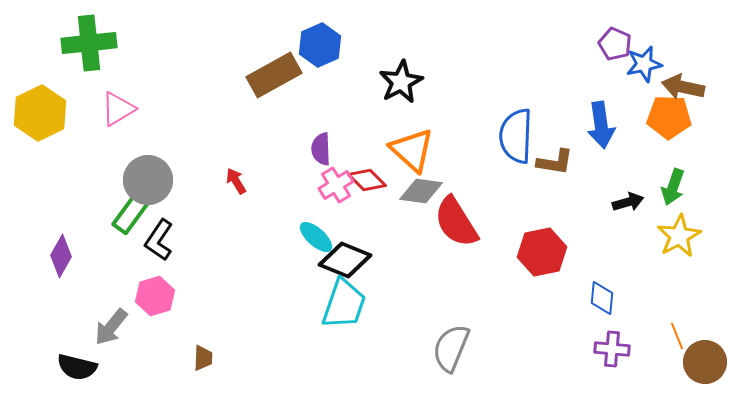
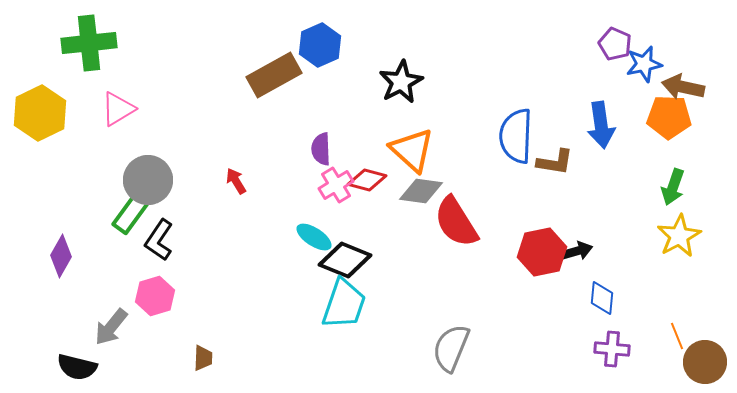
red diamond: rotated 30 degrees counterclockwise
black arrow: moved 51 px left, 49 px down
cyan ellipse: moved 2 px left; rotated 9 degrees counterclockwise
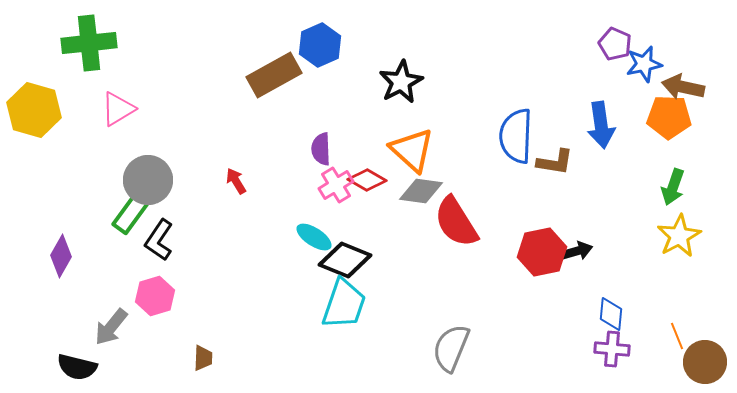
yellow hexagon: moved 6 px left, 3 px up; rotated 18 degrees counterclockwise
red diamond: rotated 15 degrees clockwise
blue diamond: moved 9 px right, 16 px down
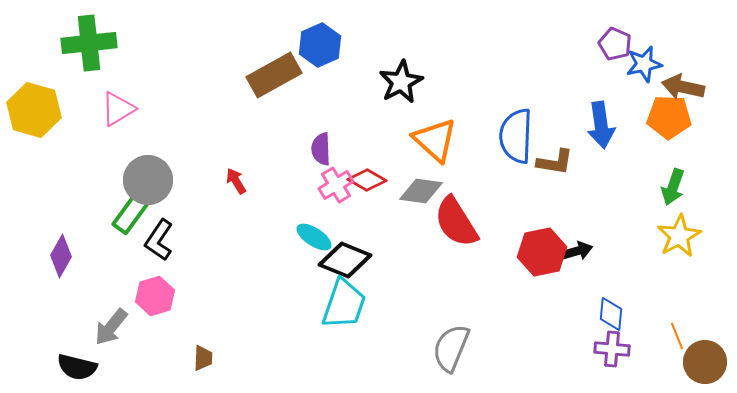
orange triangle: moved 23 px right, 10 px up
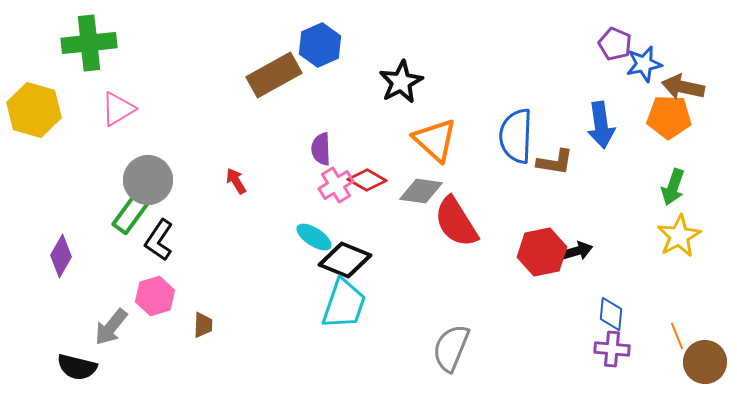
brown trapezoid: moved 33 px up
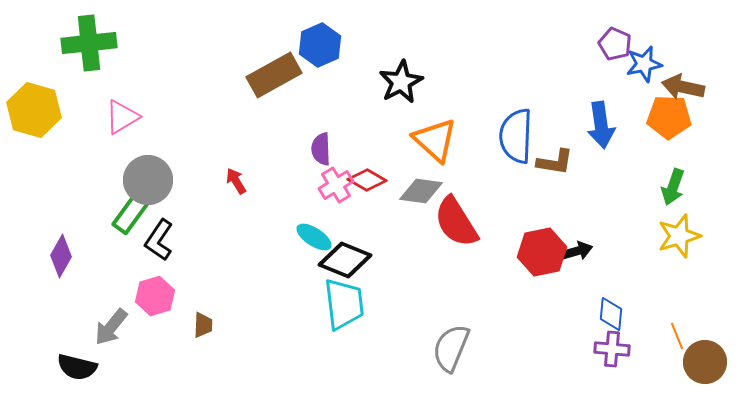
pink triangle: moved 4 px right, 8 px down
yellow star: rotated 12 degrees clockwise
cyan trapezoid: rotated 26 degrees counterclockwise
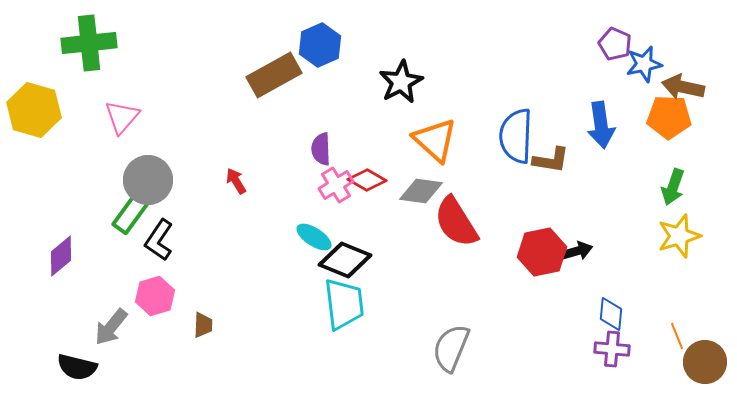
pink triangle: rotated 18 degrees counterclockwise
brown L-shape: moved 4 px left, 2 px up
purple diamond: rotated 21 degrees clockwise
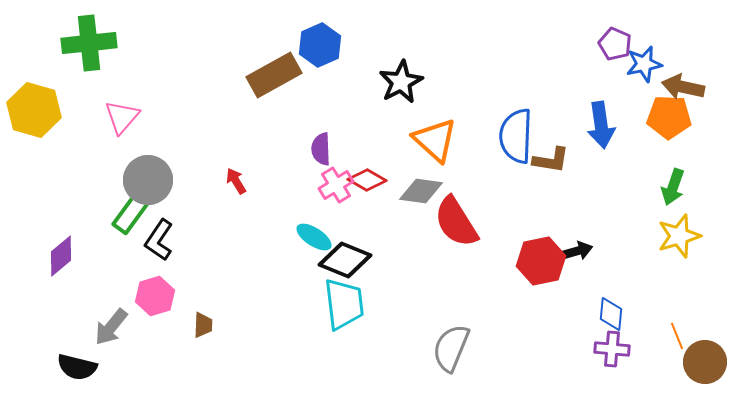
red hexagon: moved 1 px left, 9 px down
